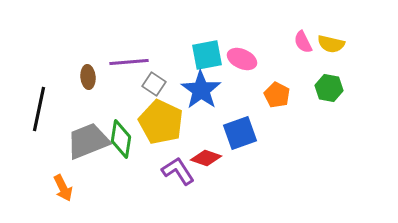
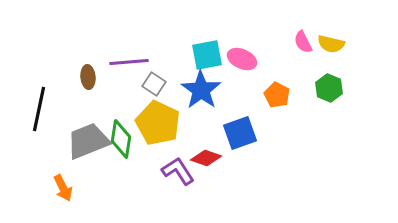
green hexagon: rotated 12 degrees clockwise
yellow pentagon: moved 3 px left, 1 px down
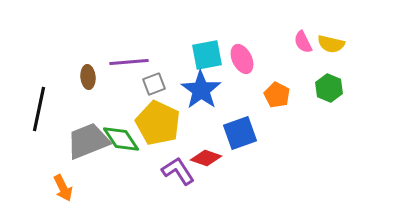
pink ellipse: rotated 40 degrees clockwise
gray square: rotated 35 degrees clockwise
green diamond: rotated 42 degrees counterclockwise
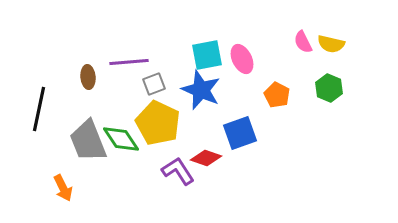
blue star: rotated 12 degrees counterclockwise
gray trapezoid: rotated 90 degrees counterclockwise
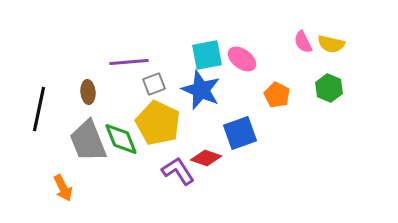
pink ellipse: rotated 28 degrees counterclockwise
brown ellipse: moved 15 px down
green diamond: rotated 12 degrees clockwise
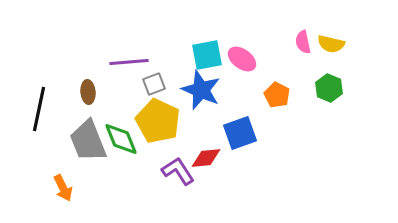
pink semicircle: rotated 15 degrees clockwise
yellow pentagon: moved 2 px up
red diamond: rotated 24 degrees counterclockwise
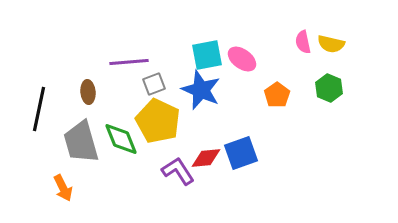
orange pentagon: rotated 10 degrees clockwise
blue square: moved 1 px right, 20 px down
gray trapezoid: moved 7 px left, 1 px down; rotated 6 degrees clockwise
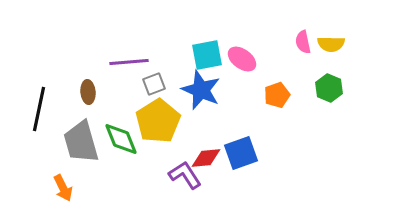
yellow semicircle: rotated 12 degrees counterclockwise
orange pentagon: rotated 15 degrees clockwise
yellow pentagon: rotated 15 degrees clockwise
purple L-shape: moved 7 px right, 4 px down
